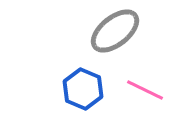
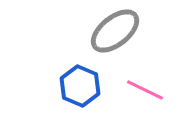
blue hexagon: moved 3 px left, 3 px up
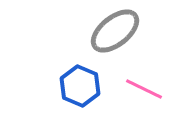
pink line: moved 1 px left, 1 px up
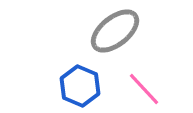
pink line: rotated 21 degrees clockwise
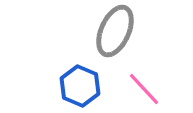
gray ellipse: rotated 27 degrees counterclockwise
